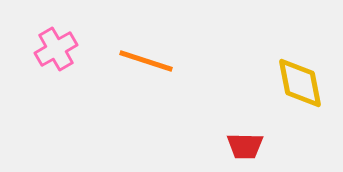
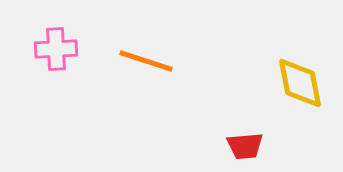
pink cross: rotated 27 degrees clockwise
red trapezoid: rotated 6 degrees counterclockwise
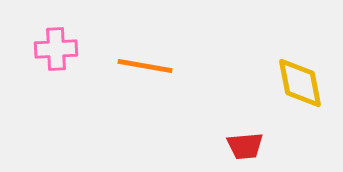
orange line: moved 1 px left, 5 px down; rotated 8 degrees counterclockwise
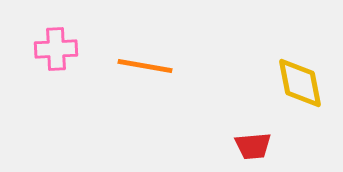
red trapezoid: moved 8 px right
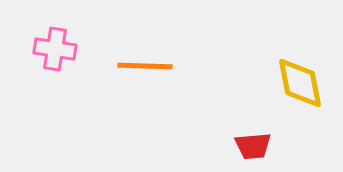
pink cross: moved 1 px left; rotated 12 degrees clockwise
orange line: rotated 8 degrees counterclockwise
